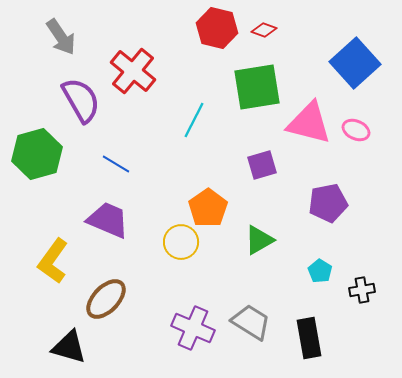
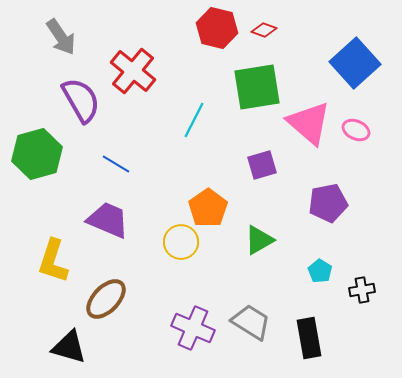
pink triangle: rotated 27 degrees clockwise
yellow L-shape: rotated 18 degrees counterclockwise
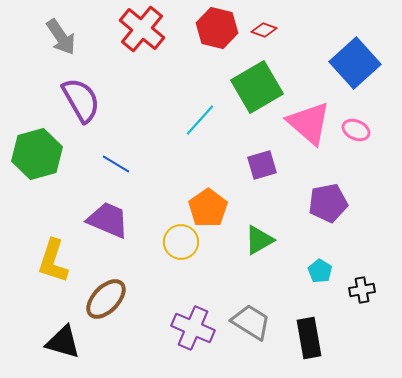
red cross: moved 9 px right, 42 px up
green square: rotated 21 degrees counterclockwise
cyan line: moved 6 px right; rotated 15 degrees clockwise
black triangle: moved 6 px left, 5 px up
